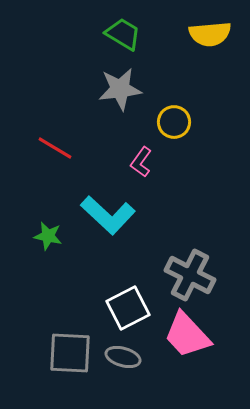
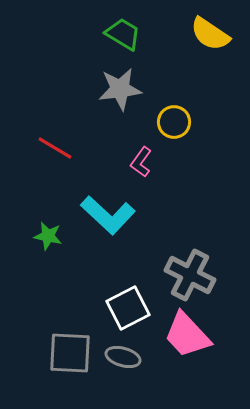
yellow semicircle: rotated 39 degrees clockwise
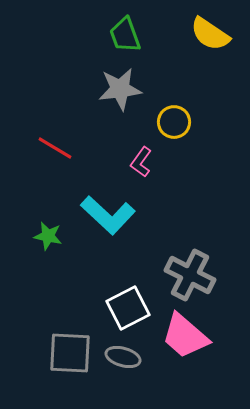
green trapezoid: moved 2 px right, 1 px down; rotated 141 degrees counterclockwise
pink trapezoid: moved 2 px left, 1 px down; rotated 6 degrees counterclockwise
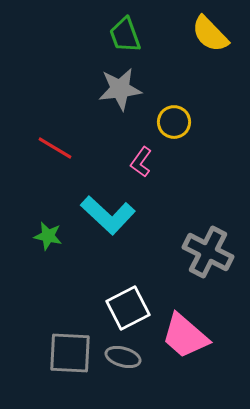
yellow semicircle: rotated 12 degrees clockwise
gray cross: moved 18 px right, 23 px up
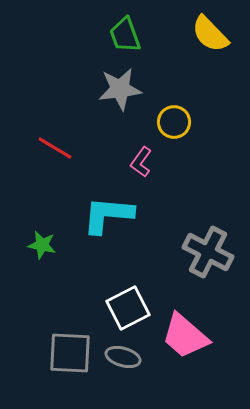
cyan L-shape: rotated 142 degrees clockwise
green star: moved 6 px left, 9 px down
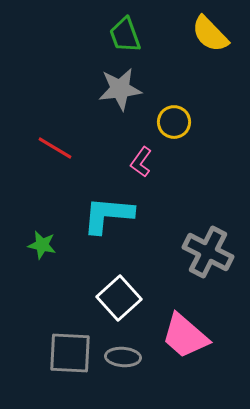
white square: moved 9 px left, 10 px up; rotated 15 degrees counterclockwise
gray ellipse: rotated 12 degrees counterclockwise
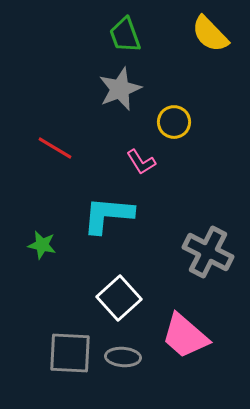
gray star: rotated 15 degrees counterclockwise
pink L-shape: rotated 68 degrees counterclockwise
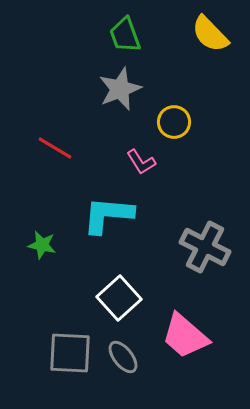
gray cross: moved 3 px left, 5 px up
gray ellipse: rotated 48 degrees clockwise
